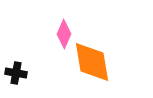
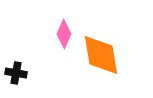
orange diamond: moved 9 px right, 7 px up
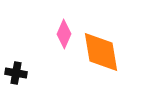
orange diamond: moved 3 px up
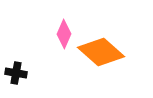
orange diamond: rotated 39 degrees counterclockwise
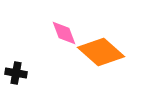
pink diamond: moved 1 px up; rotated 44 degrees counterclockwise
